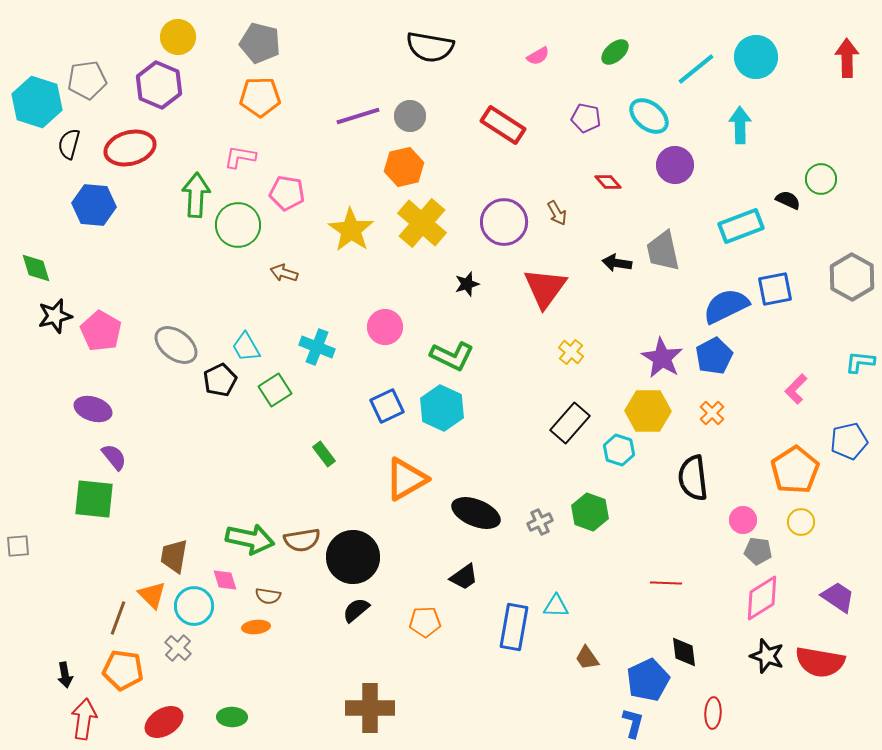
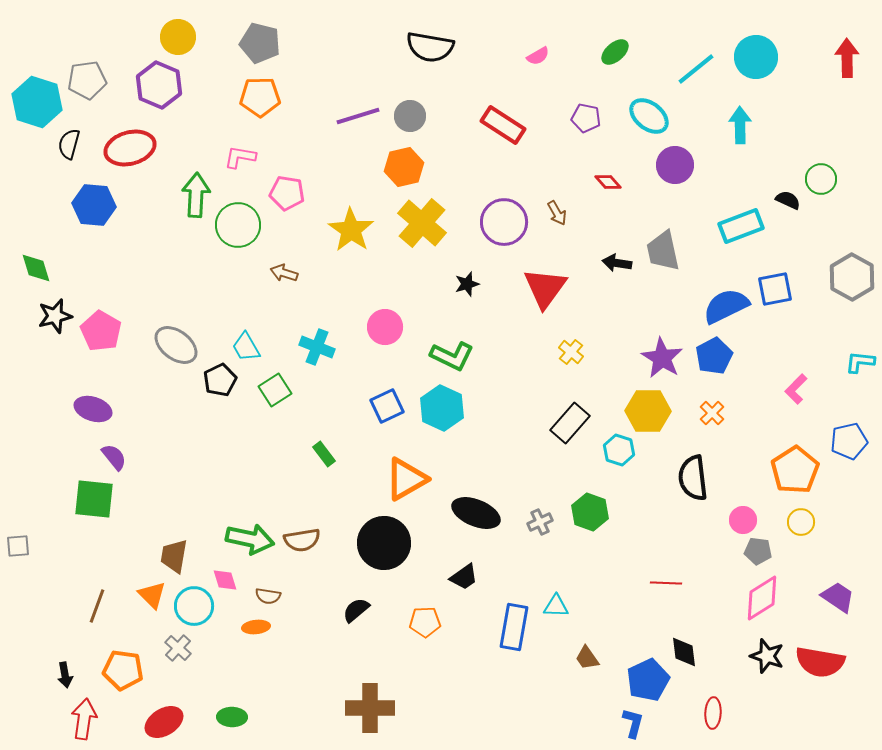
black circle at (353, 557): moved 31 px right, 14 px up
brown line at (118, 618): moved 21 px left, 12 px up
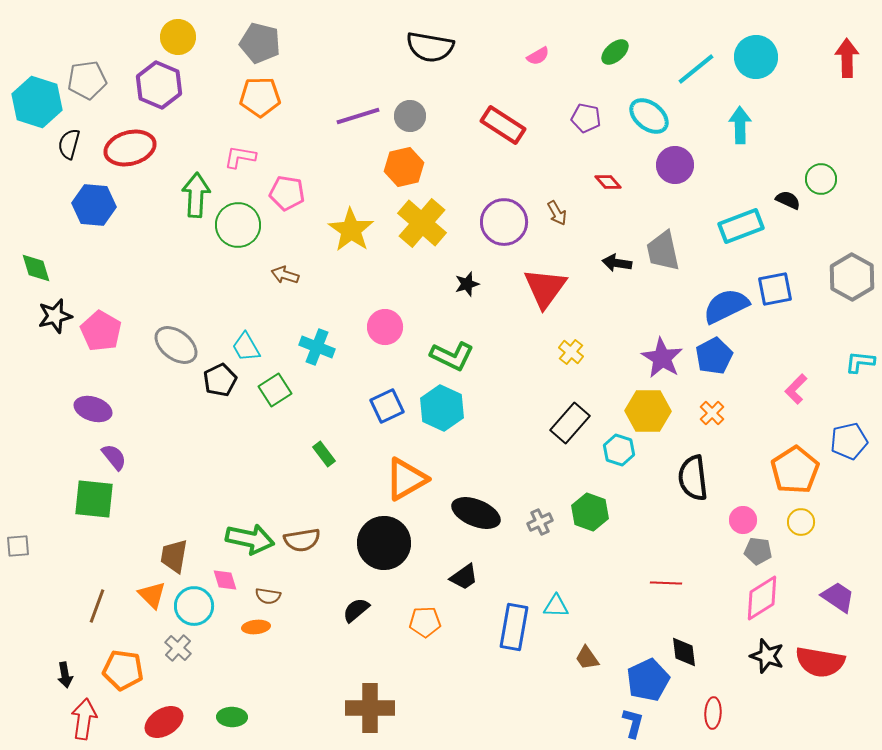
brown arrow at (284, 273): moved 1 px right, 2 px down
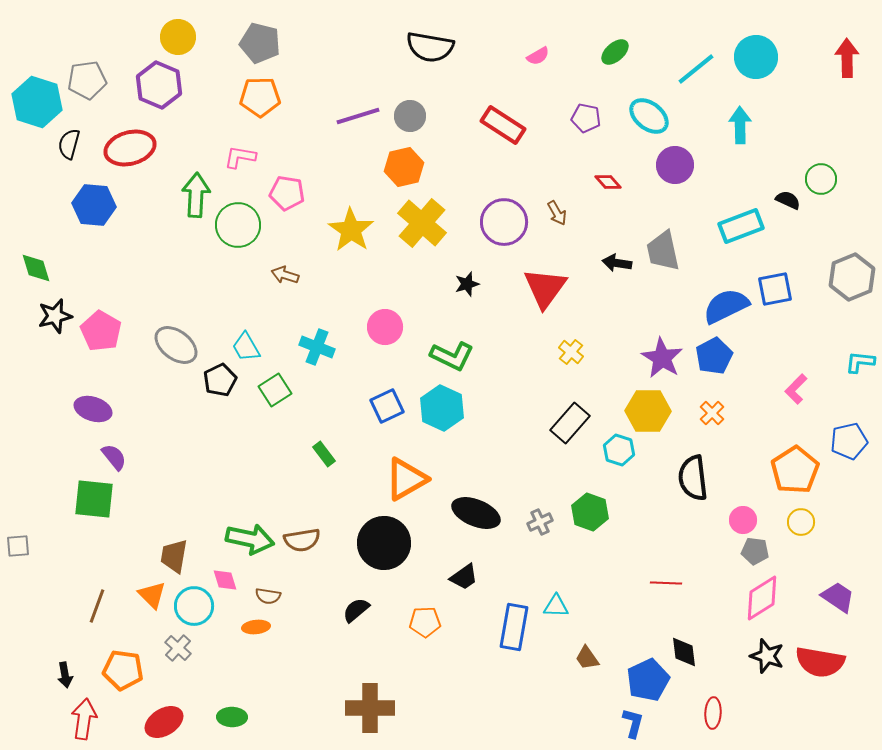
gray hexagon at (852, 277): rotated 9 degrees clockwise
gray pentagon at (758, 551): moved 3 px left
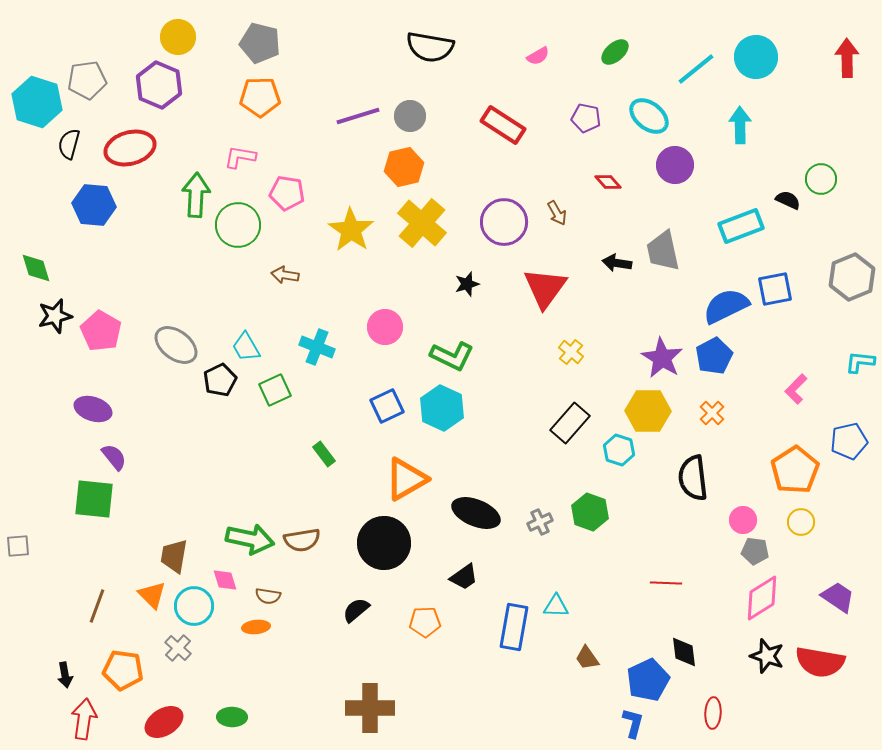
brown arrow at (285, 275): rotated 8 degrees counterclockwise
green square at (275, 390): rotated 8 degrees clockwise
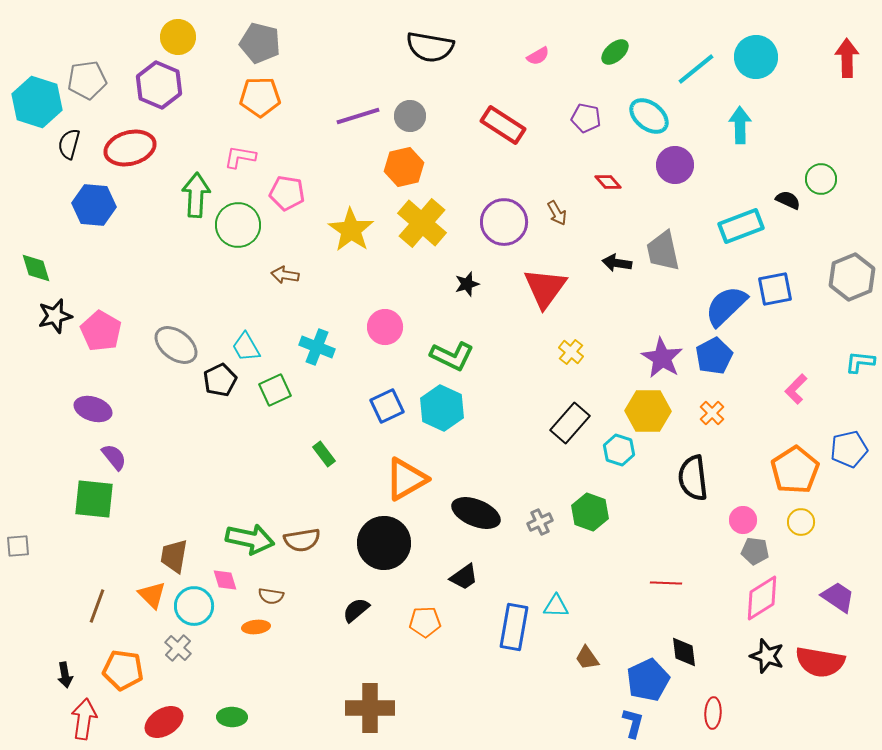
blue semicircle at (726, 306): rotated 18 degrees counterclockwise
blue pentagon at (849, 441): moved 8 px down
brown semicircle at (268, 596): moved 3 px right
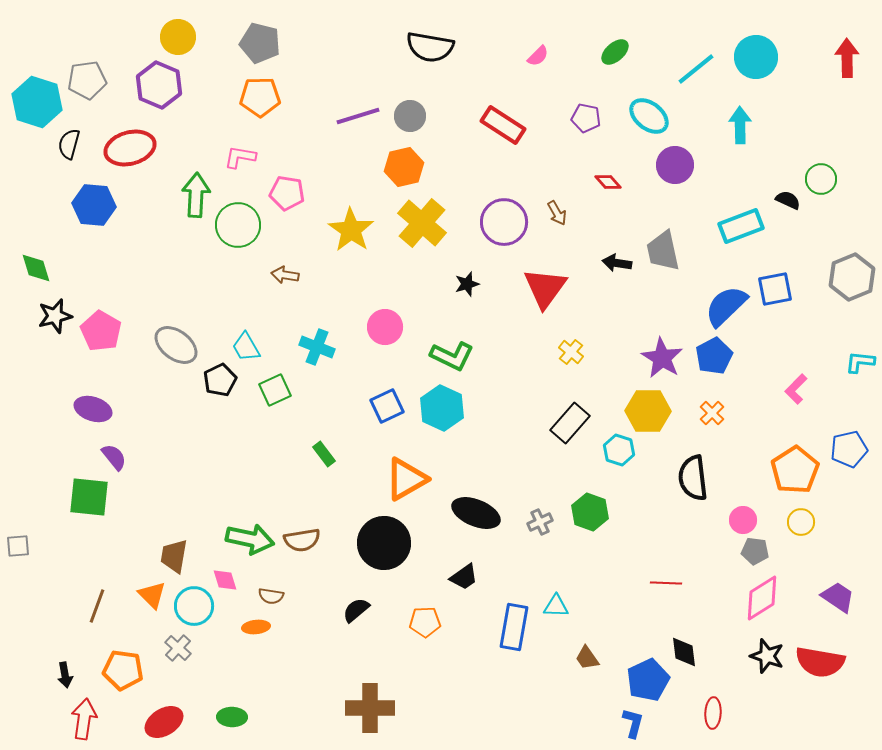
pink semicircle at (538, 56): rotated 15 degrees counterclockwise
green square at (94, 499): moved 5 px left, 2 px up
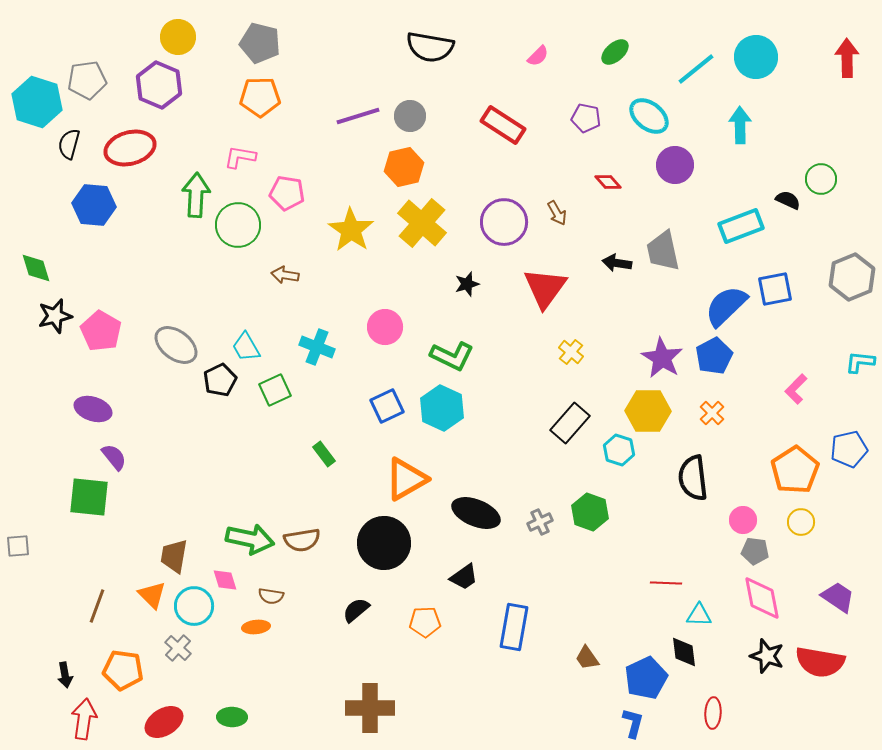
pink diamond at (762, 598): rotated 69 degrees counterclockwise
cyan triangle at (556, 606): moved 143 px right, 9 px down
blue pentagon at (648, 680): moved 2 px left, 2 px up
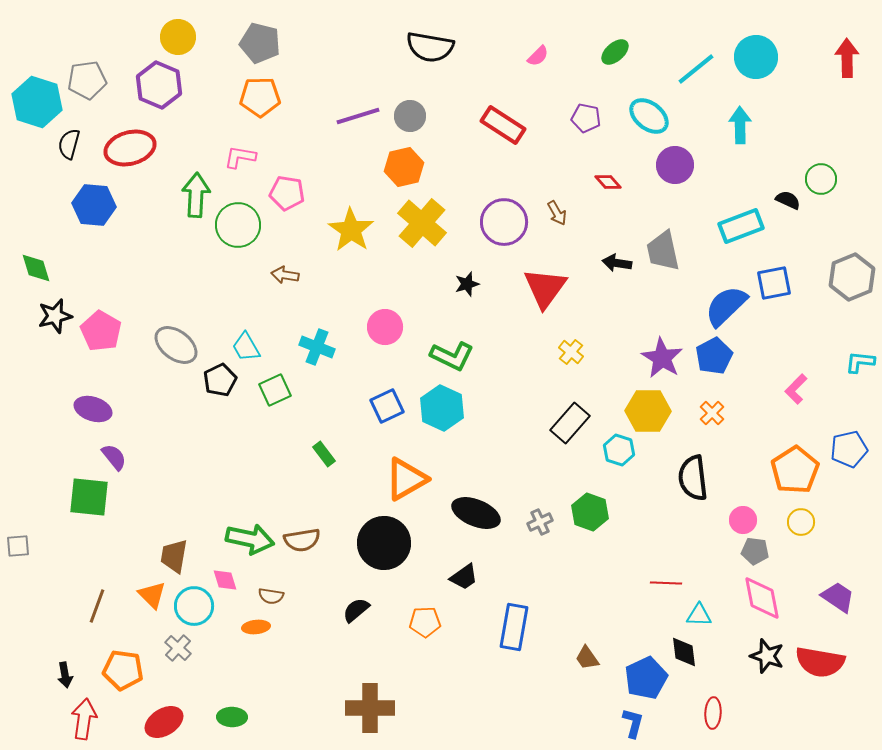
blue square at (775, 289): moved 1 px left, 6 px up
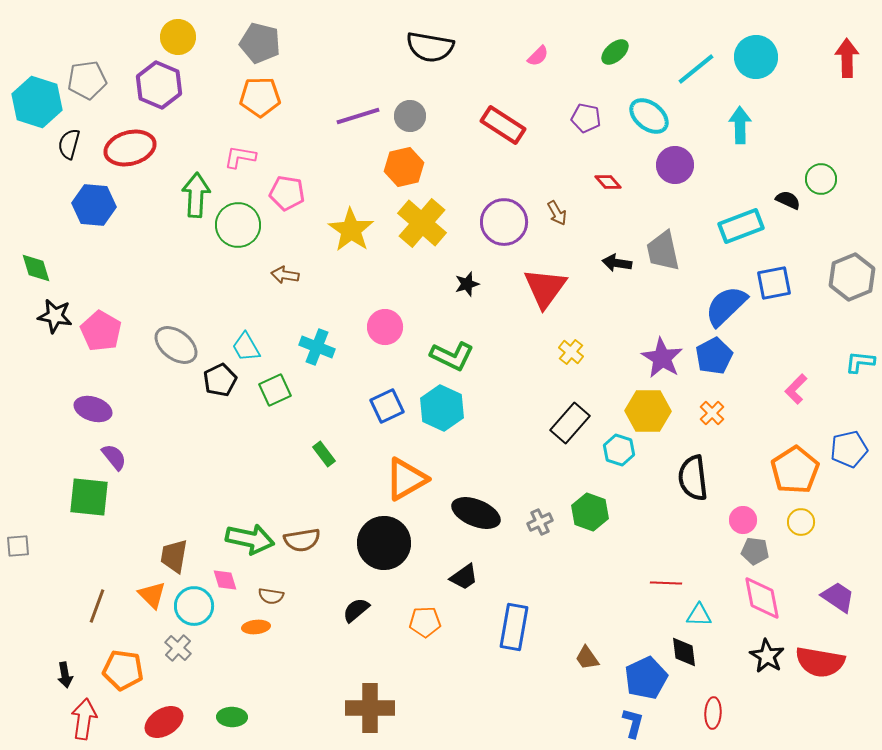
black star at (55, 316): rotated 24 degrees clockwise
black star at (767, 656): rotated 12 degrees clockwise
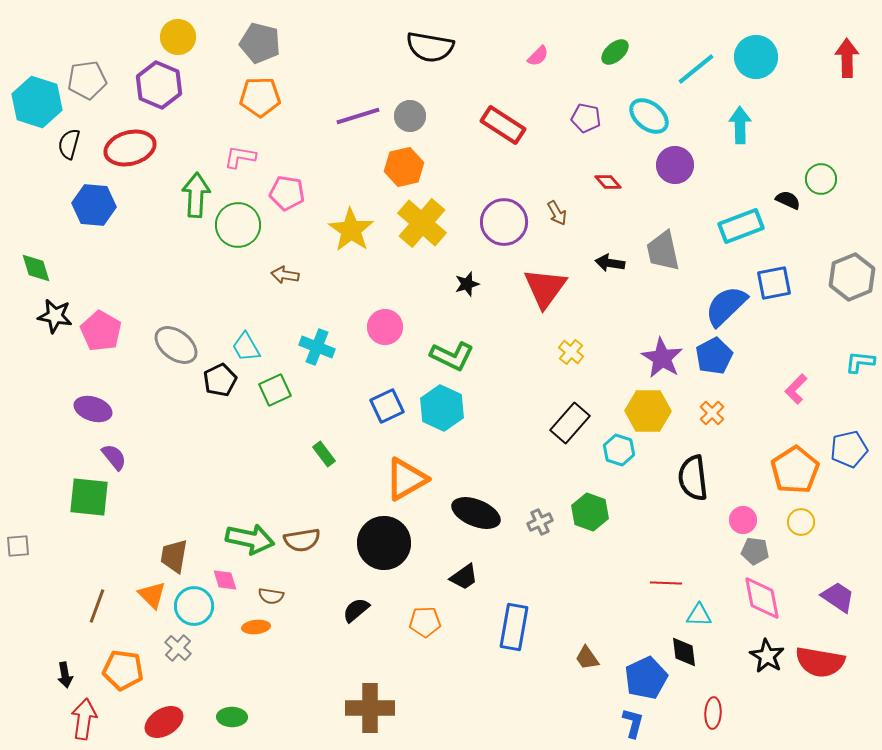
black arrow at (617, 263): moved 7 px left
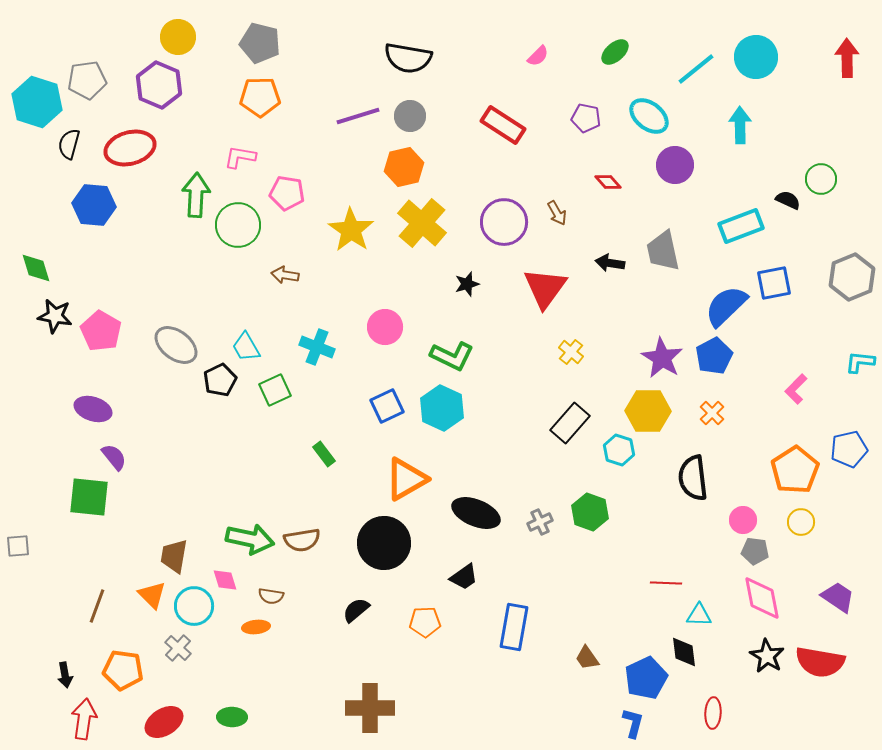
black semicircle at (430, 47): moved 22 px left, 11 px down
